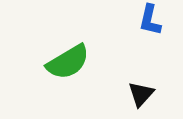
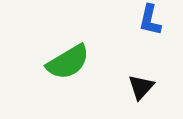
black triangle: moved 7 px up
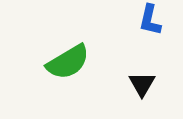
black triangle: moved 1 px right, 3 px up; rotated 12 degrees counterclockwise
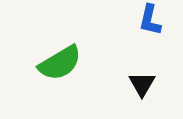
green semicircle: moved 8 px left, 1 px down
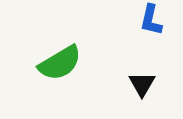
blue L-shape: moved 1 px right
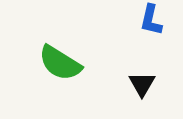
green semicircle: rotated 63 degrees clockwise
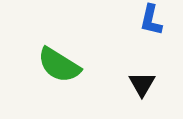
green semicircle: moved 1 px left, 2 px down
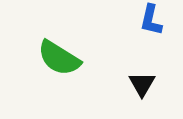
green semicircle: moved 7 px up
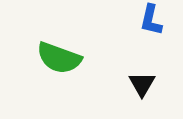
green semicircle: rotated 12 degrees counterclockwise
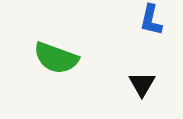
green semicircle: moved 3 px left
